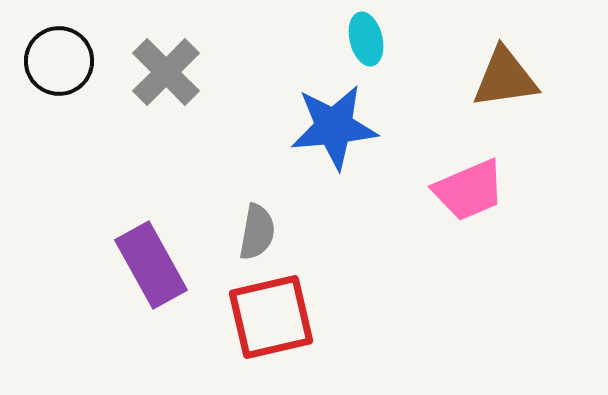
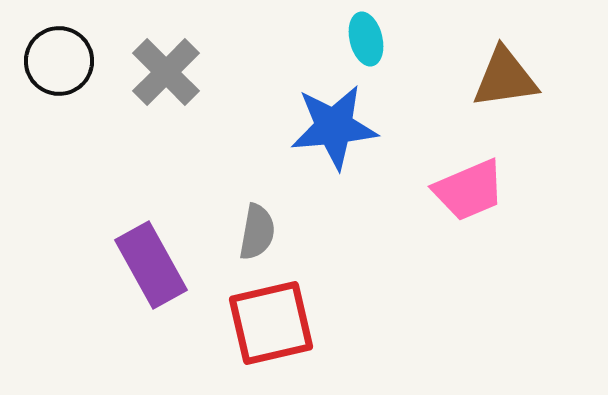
red square: moved 6 px down
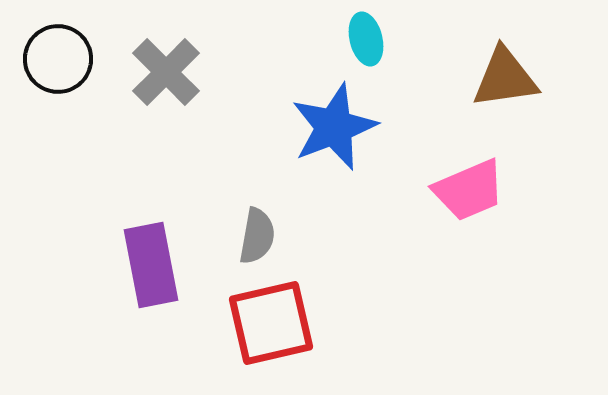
black circle: moved 1 px left, 2 px up
blue star: rotated 16 degrees counterclockwise
gray semicircle: moved 4 px down
purple rectangle: rotated 18 degrees clockwise
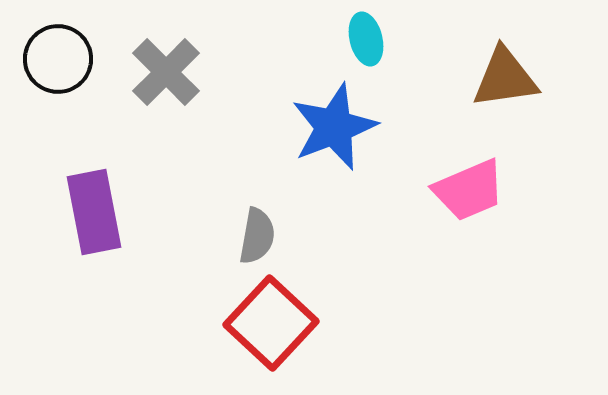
purple rectangle: moved 57 px left, 53 px up
red square: rotated 34 degrees counterclockwise
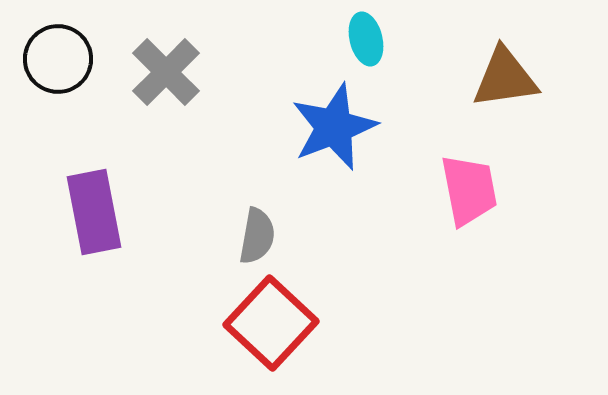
pink trapezoid: rotated 78 degrees counterclockwise
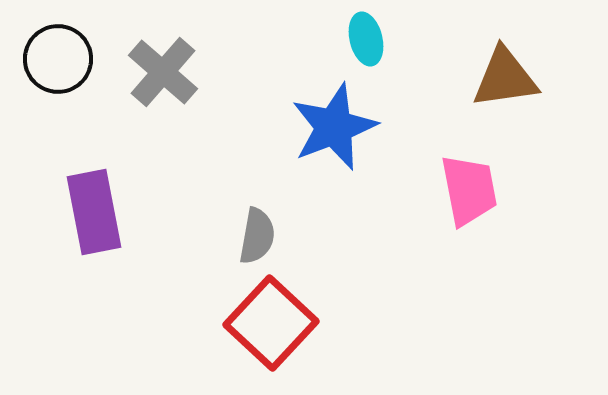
gray cross: moved 3 px left; rotated 4 degrees counterclockwise
